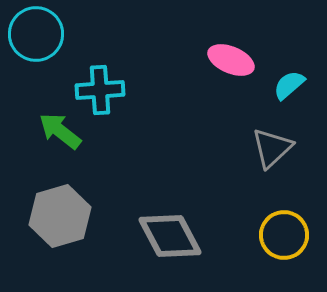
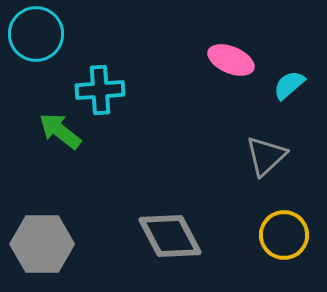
gray triangle: moved 6 px left, 8 px down
gray hexagon: moved 18 px left, 28 px down; rotated 16 degrees clockwise
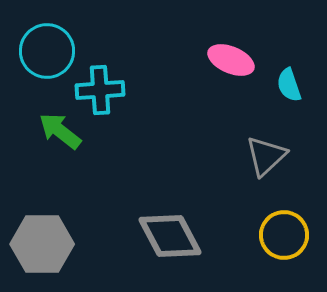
cyan circle: moved 11 px right, 17 px down
cyan semicircle: rotated 68 degrees counterclockwise
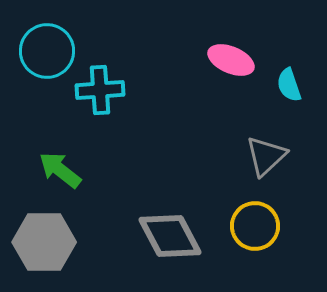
green arrow: moved 39 px down
yellow circle: moved 29 px left, 9 px up
gray hexagon: moved 2 px right, 2 px up
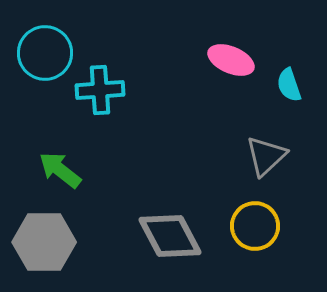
cyan circle: moved 2 px left, 2 px down
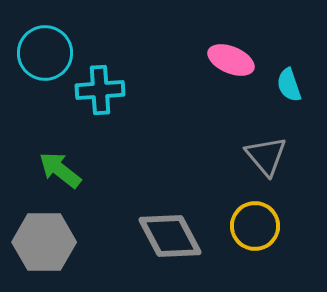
gray triangle: rotated 27 degrees counterclockwise
